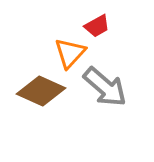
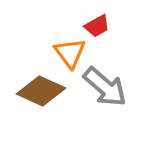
orange triangle: rotated 20 degrees counterclockwise
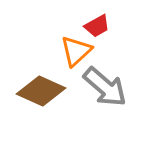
orange triangle: moved 6 px right, 2 px up; rotated 24 degrees clockwise
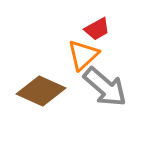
red trapezoid: moved 3 px down
orange triangle: moved 7 px right, 4 px down
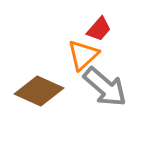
red trapezoid: moved 2 px right; rotated 20 degrees counterclockwise
brown diamond: moved 2 px left
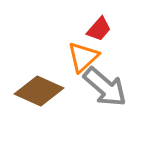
orange triangle: moved 2 px down
